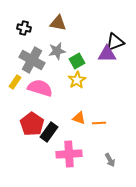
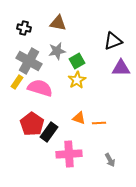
black triangle: moved 2 px left, 1 px up
purple triangle: moved 14 px right, 14 px down
gray cross: moved 3 px left, 1 px down
yellow rectangle: moved 2 px right
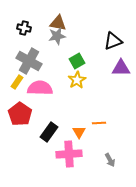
gray star: moved 15 px up
pink semicircle: rotated 15 degrees counterclockwise
orange triangle: moved 14 px down; rotated 40 degrees clockwise
red pentagon: moved 12 px left, 10 px up
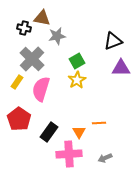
brown triangle: moved 16 px left, 5 px up
gray cross: moved 3 px right, 2 px up; rotated 15 degrees clockwise
pink semicircle: moved 1 px right, 1 px down; rotated 75 degrees counterclockwise
red pentagon: moved 1 px left, 5 px down
gray arrow: moved 5 px left, 2 px up; rotated 96 degrees clockwise
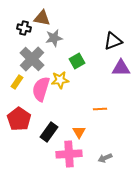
gray star: moved 3 px left, 2 px down
yellow star: moved 17 px left; rotated 24 degrees clockwise
orange line: moved 1 px right, 14 px up
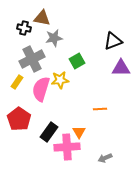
gray cross: rotated 20 degrees clockwise
pink cross: moved 2 px left, 7 px up
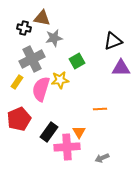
red pentagon: rotated 15 degrees clockwise
gray arrow: moved 3 px left
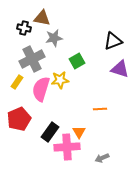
purple triangle: moved 1 px left, 1 px down; rotated 18 degrees clockwise
black rectangle: moved 1 px right
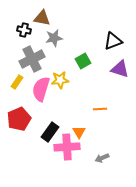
black cross: moved 2 px down
green square: moved 6 px right
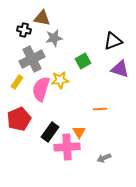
gray arrow: moved 2 px right
